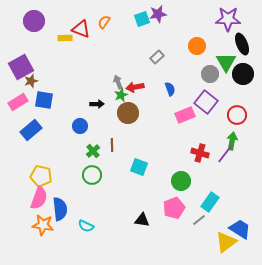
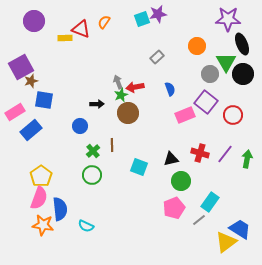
pink rectangle at (18, 102): moved 3 px left, 10 px down
red circle at (237, 115): moved 4 px left
green arrow at (232, 141): moved 15 px right, 18 px down
yellow pentagon at (41, 176): rotated 25 degrees clockwise
black triangle at (142, 220): moved 29 px right, 61 px up; rotated 21 degrees counterclockwise
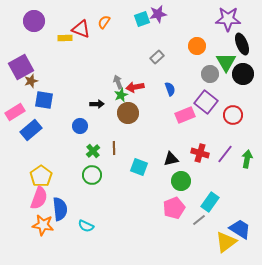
brown line at (112, 145): moved 2 px right, 3 px down
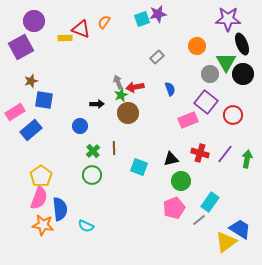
purple square at (21, 67): moved 20 px up
pink rectangle at (185, 115): moved 3 px right, 5 px down
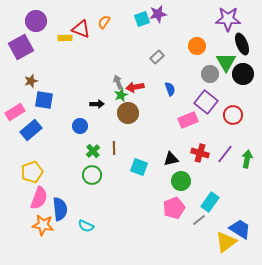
purple circle at (34, 21): moved 2 px right
yellow pentagon at (41, 176): moved 9 px left, 4 px up; rotated 15 degrees clockwise
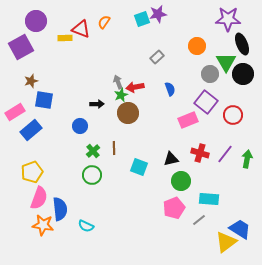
cyan rectangle at (210, 202): moved 1 px left, 3 px up; rotated 60 degrees clockwise
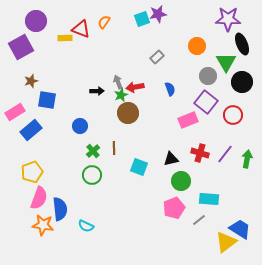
gray circle at (210, 74): moved 2 px left, 2 px down
black circle at (243, 74): moved 1 px left, 8 px down
blue square at (44, 100): moved 3 px right
black arrow at (97, 104): moved 13 px up
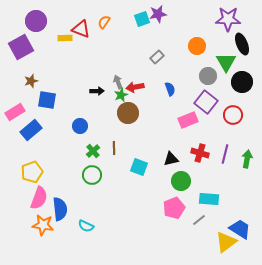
purple line at (225, 154): rotated 24 degrees counterclockwise
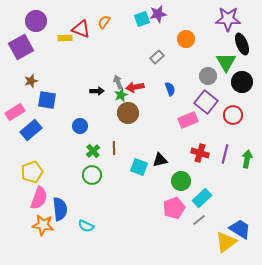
orange circle at (197, 46): moved 11 px left, 7 px up
black triangle at (171, 159): moved 11 px left, 1 px down
cyan rectangle at (209, 199): moved 7 px left, 1 px up; rotated 48 degrees counterclockwise
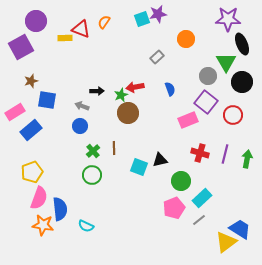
gray arrow at (118, 82): moved 36 px left, 24 px down; rotated 48 degrees counterclockwise
